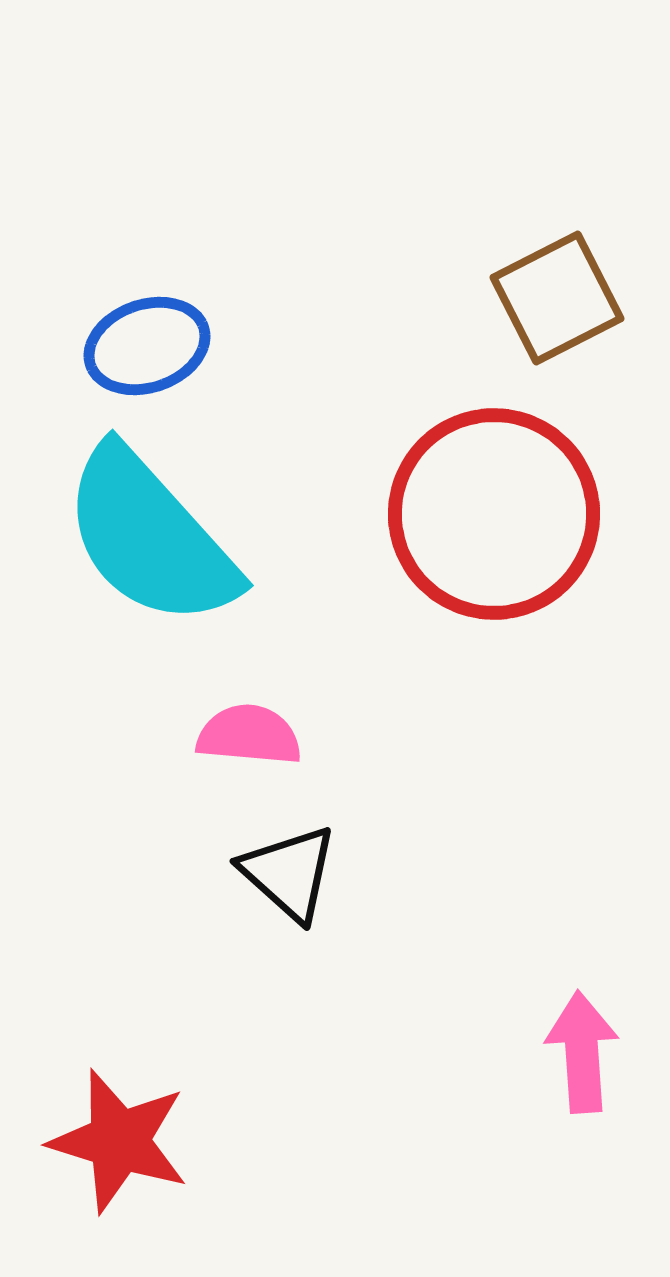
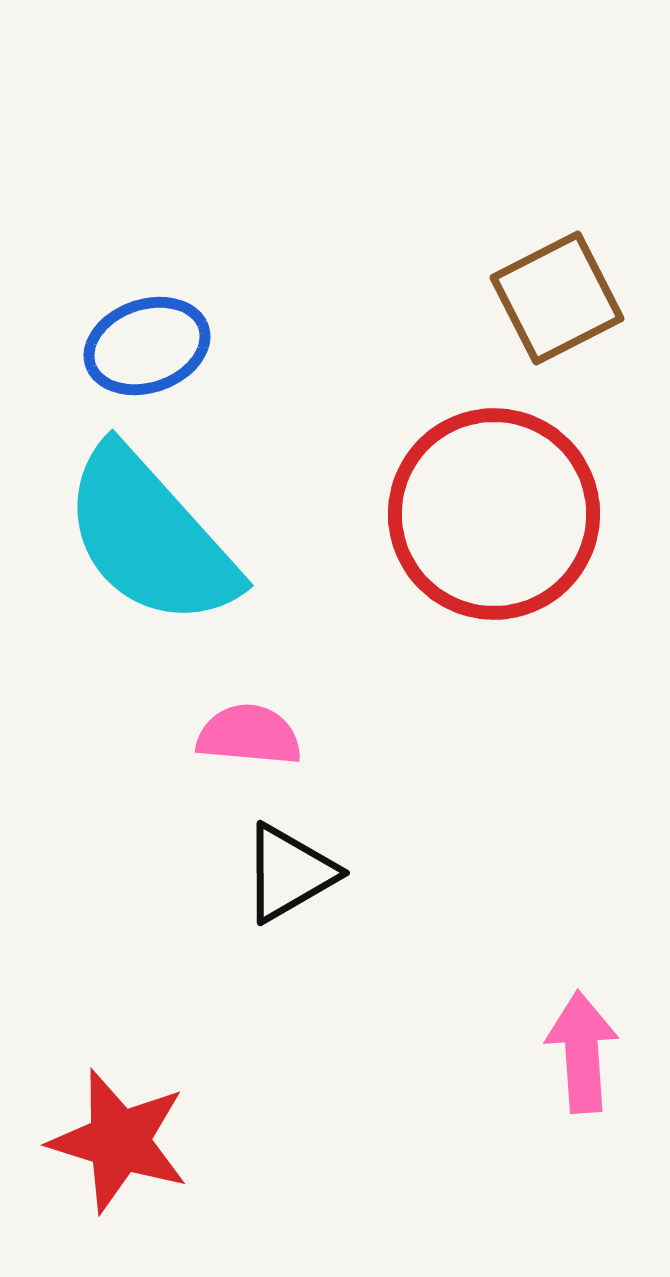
black triangle: rotated 48 degrees clockwise
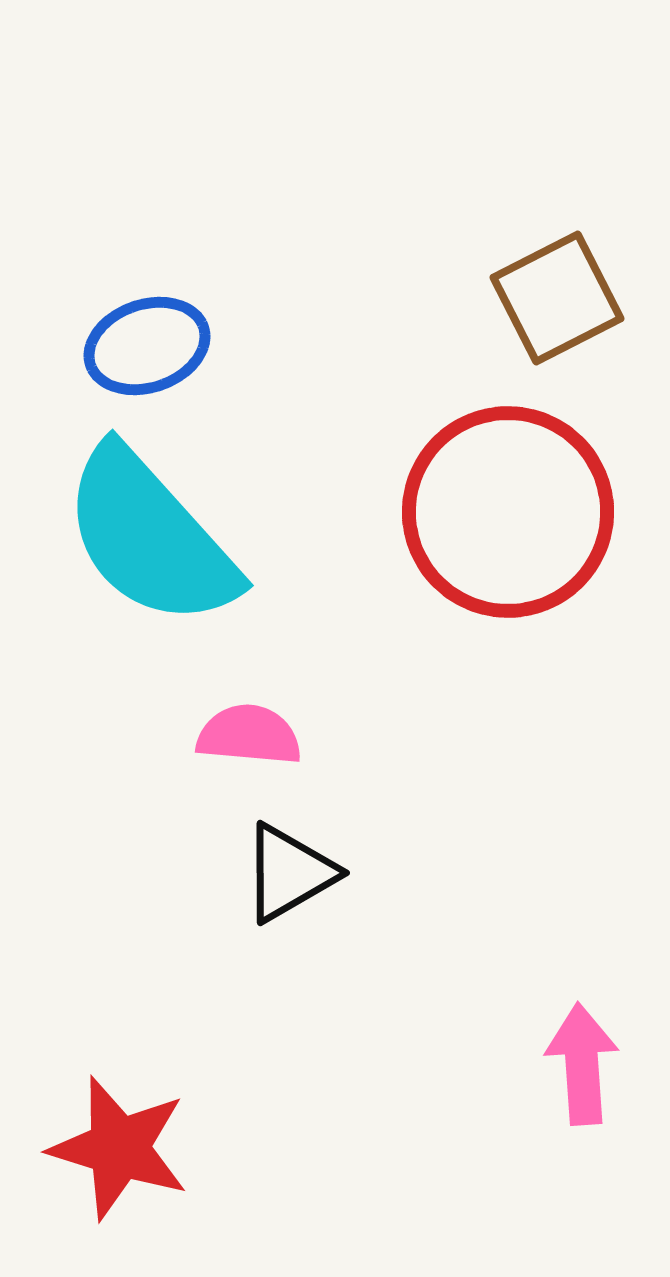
red circle: moved 14 px right, 2 px up
pink arrow: moved 12 px down
red star: moved 7 px down
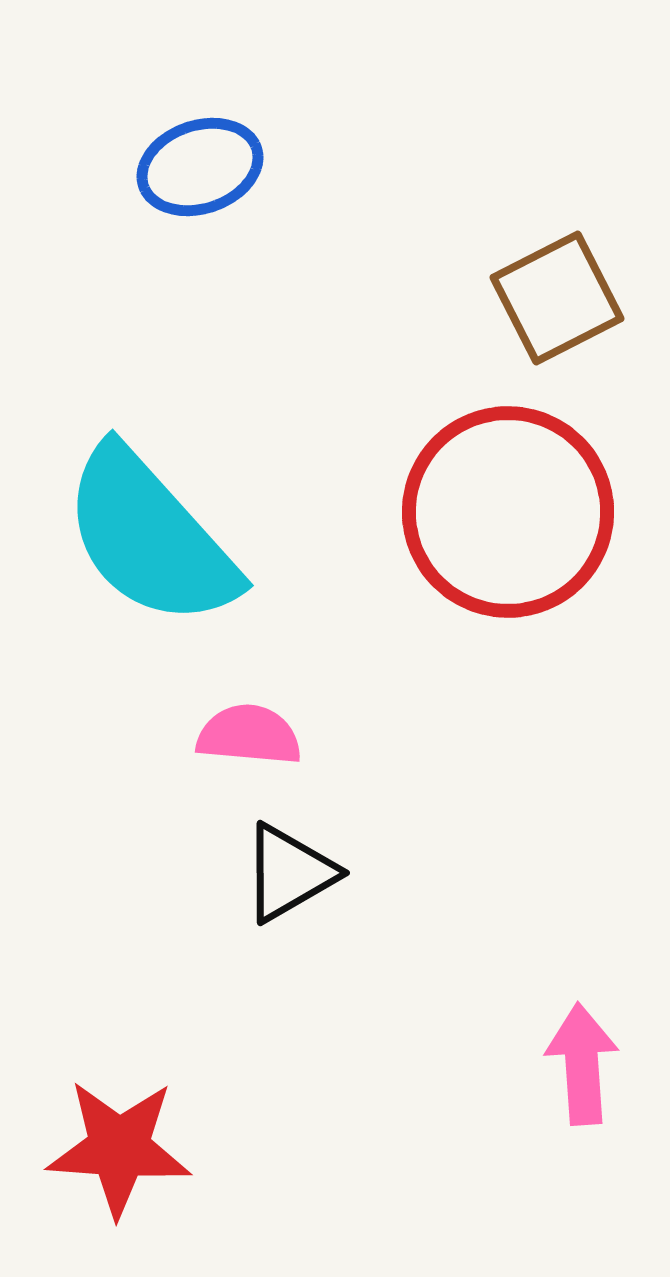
blue ellipse: moved 53 px right, 179 px up
red star: rotated 13 degrees counterclockwise
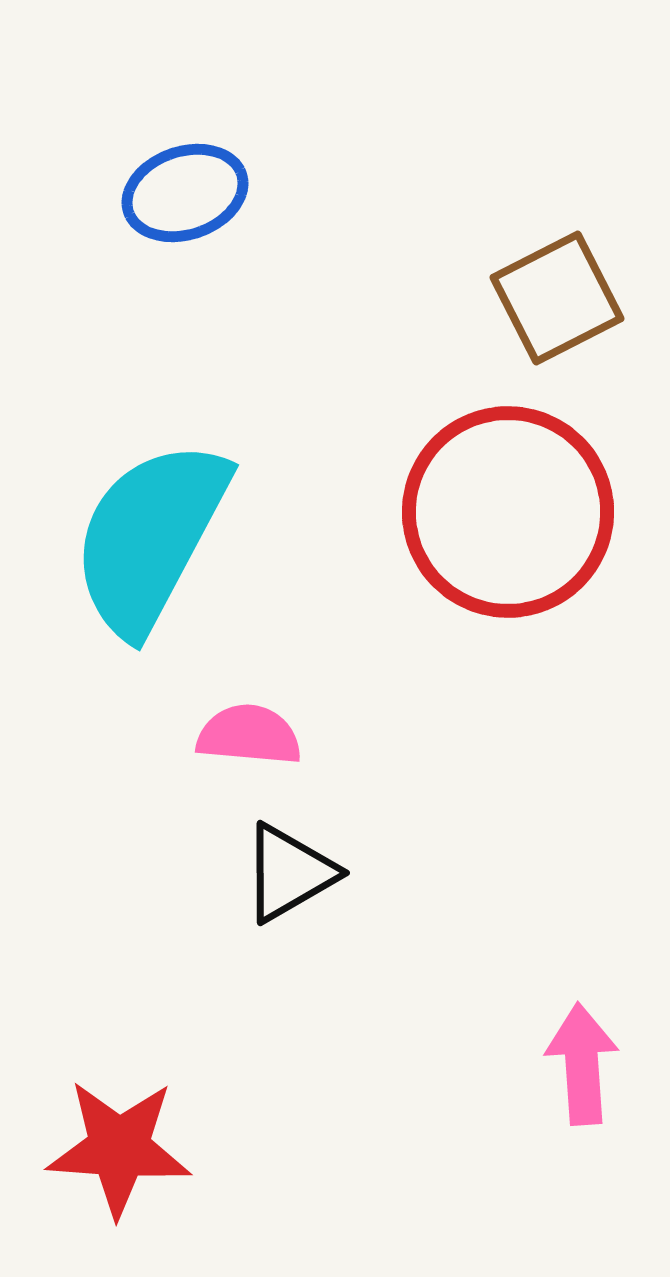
blue ellipse: moved 15 px left, 26 px down
cyan semicircle: rotated 70 degrees clockwise
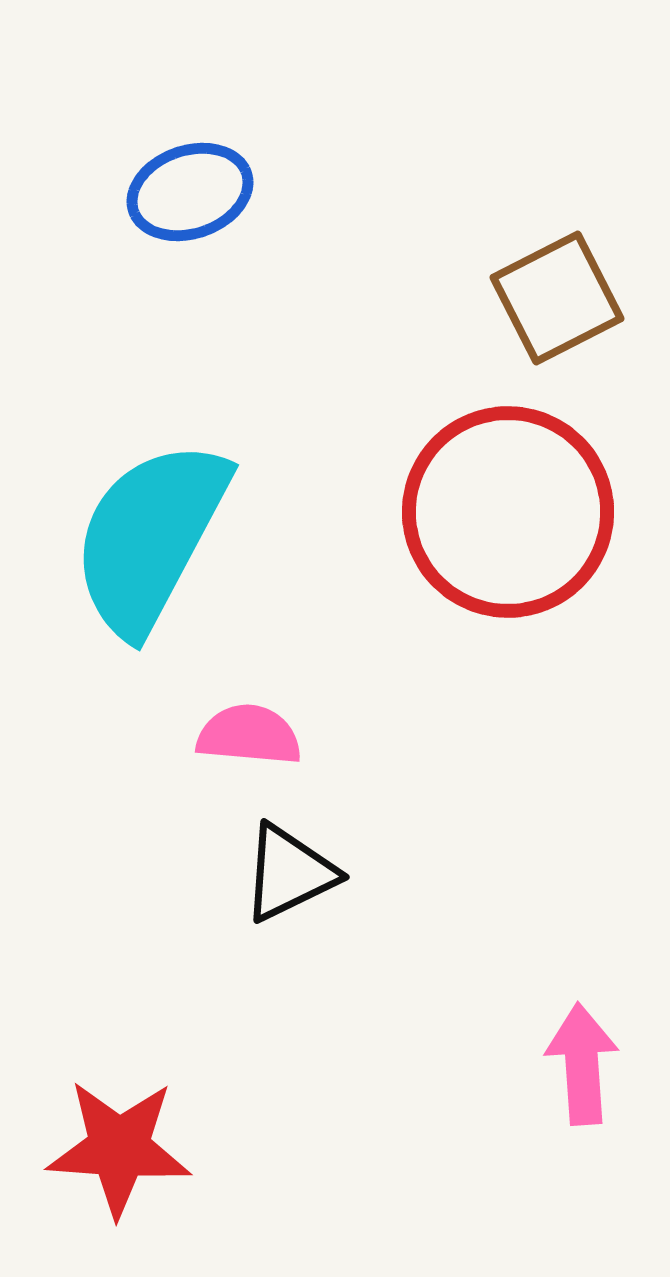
blue ellipse: moved 5 px right, 1 px up
black triangle: rotated 4 degrees clockwise
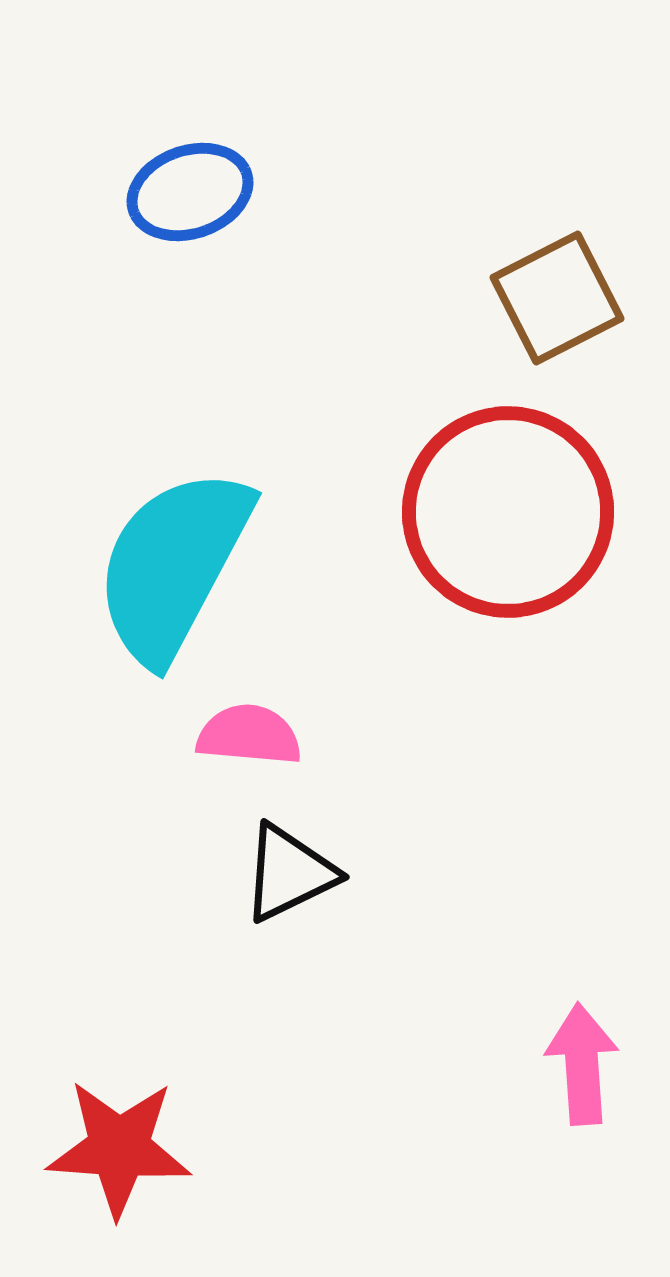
cyan semicircle: moved 23 px right, 28 px down
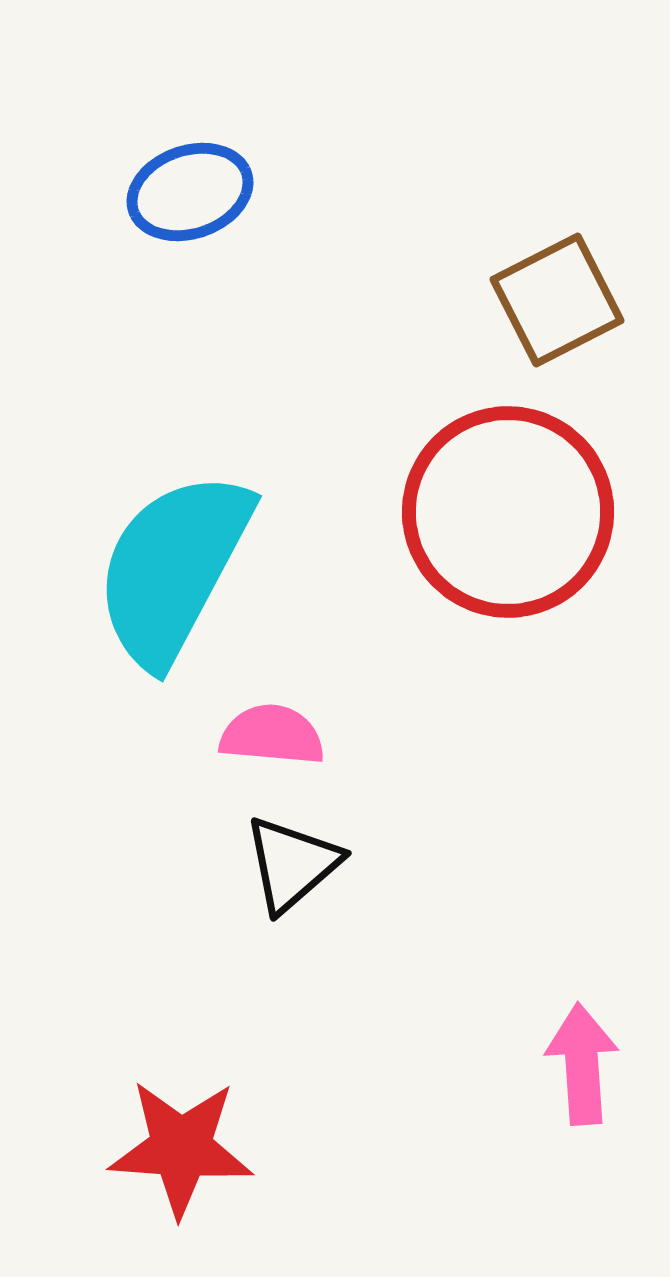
brown square: moved 2 px down
cyan semicircle: moved 3 px down
pink semicircle: moved 23 px right
black triangle: moved 3 px right, 9 px up; rotated 15 degrees counterclockwise
red star: moved 62 px right
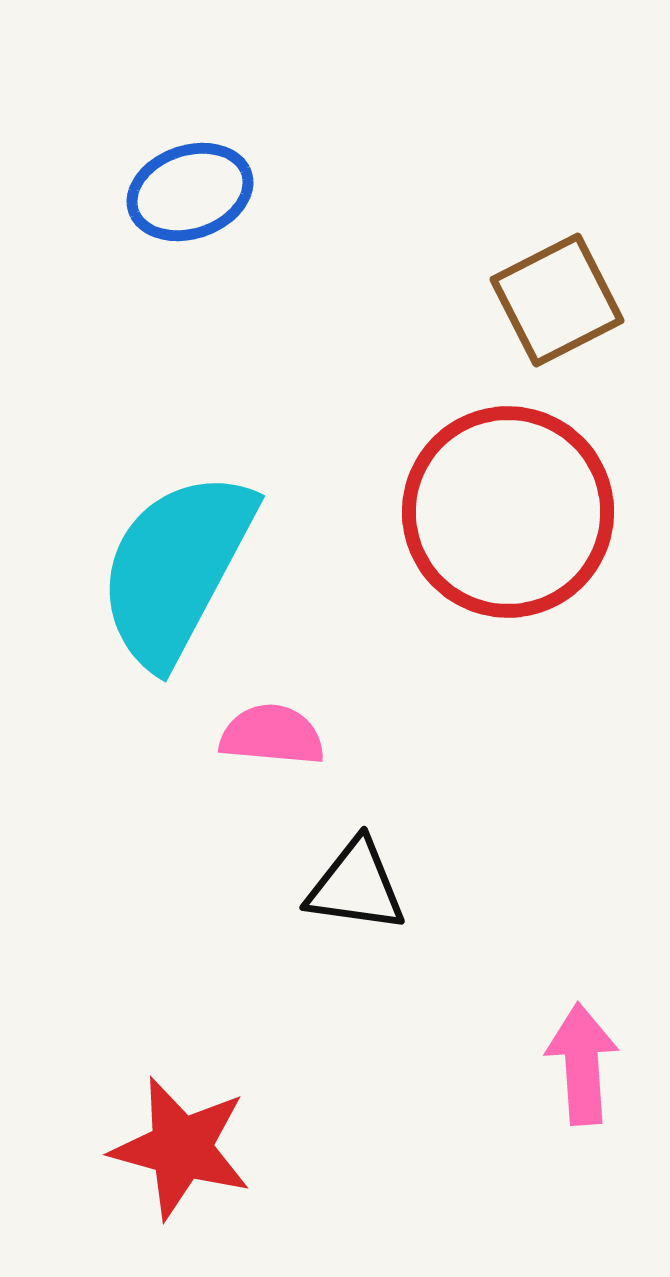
cyan semicircle: moved 3 px right
black triangle: moved 64 px right, 22 px down; rotated 49 degrees clockwise
red star: rotated 11 degrees clockwise
